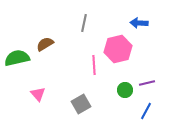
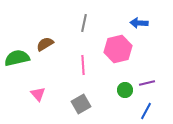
pink line: moved 11 px left
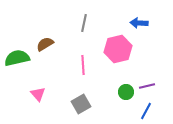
purple line: moved 3 px down
green circle: moved 1 px right, 2 px down
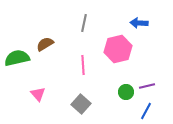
gray square: rotated 18 degrees counterclockwise
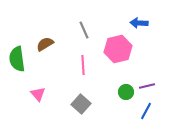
gray line: moved 7 px down; rotated 36 degrees counterclockwise
green semicircle: moved 1 px down; rotated 85 degrees counterclockwise
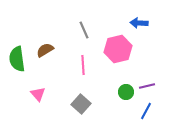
brown semicircle: moved 6 px down
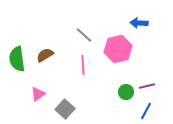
gray line: moved 5 px down; rotated 24 degrees counterclockwise
brown semicircle: moved 5 px down
pink triangle: rotated 35 degrees clockwise
gray square: moved 16 px left, 5 px down
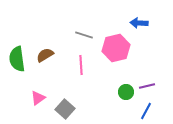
gray line: rotated 24 degrees counterclockwise
pink hexagon: moved 2 px left, 1 px up
pink line: moved 2 px left
pink triangle: moved 4 px down
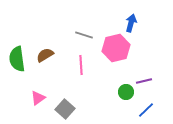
blue arrow: moved 8 px left; rotated 102 degrees clockwise
purple line: moved 3 px left, 5 px up
blue line: moved 1 px up; rotated 18 degrees clockwise
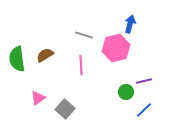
blue arrow: moved 1 px left, 1 px down
blue line: moved 2 px left
